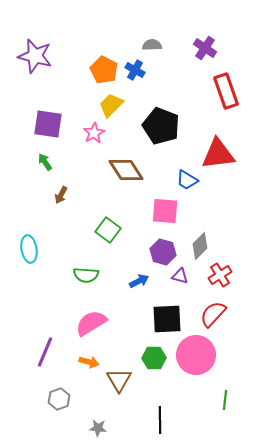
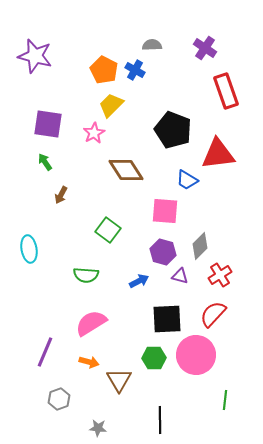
black pentagon: moved 12 px right, 4 px down
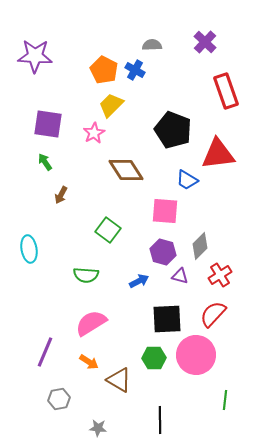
purple cross: moved 6 px up; rotated 10 degrees clockwise
purple star: rotated 12 degrees counterclockwise
orange arrow: rotated 18 degrees clockwise
brown triangle: rotated 28 degrees counterclockwise
gray hexagon: rotated 10 degrees clockwise
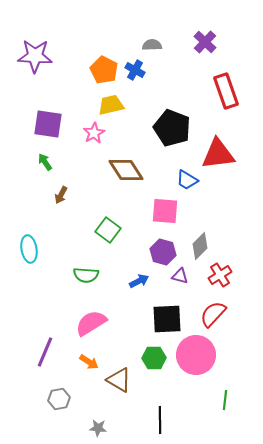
yellow trapezoid: rotated 32 degrees clockwise
black pentagon: moved 1 px left, 2 px up
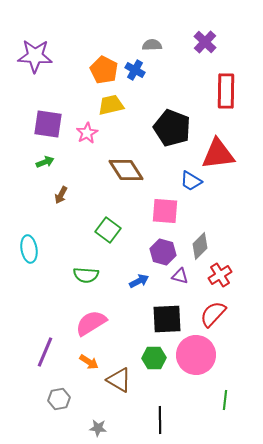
red rectangle: rotated 20 degrees clockwise
pink star: moved 7 px left
green arrow: rotated 102 degrees clockwise
blue trapezoid: moved 4 px right, 1 px down
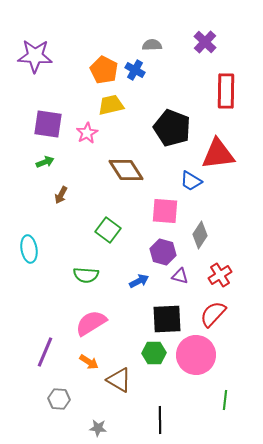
gray diamond: moved 11 px up; rotated 12 degrees counterclockwise
green hexagon: moved 5 px up
gray hexagon: rotated 15 degrees clockwise
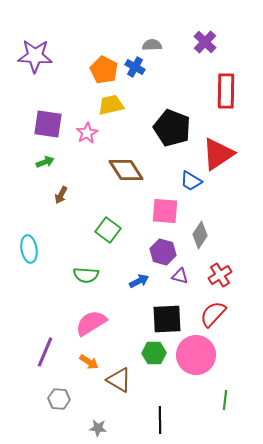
blue cross: moved 3 px up
red triangle: rotated 27 degrees counterclockwise
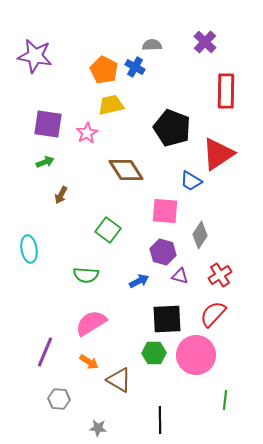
purple star: rotated 8 degrees clockwise
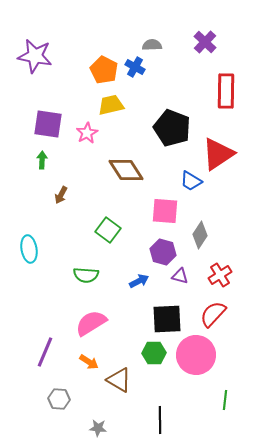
green arrow: moved 3 px left, 2 px up; rotated 66 degrees counterclockwise
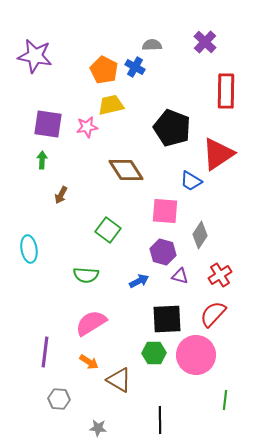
pink star: moved 6 px up; rotated 20 degrees clockwise
purple line: rotated 16 degrees counterclockwise
